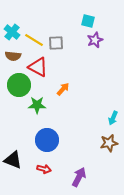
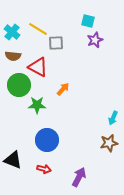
yellow line: moved 4 px right, 11 px up
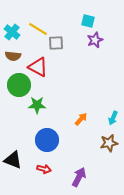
orange arrow: moved 18 px right, 30 px down
